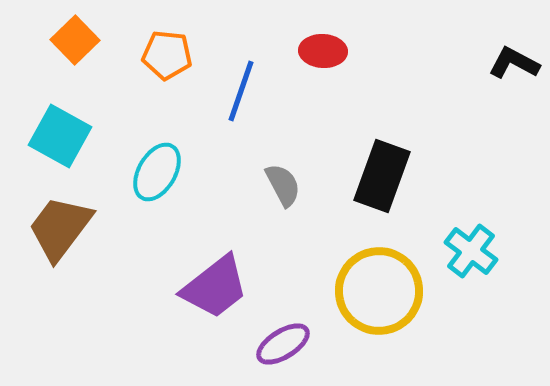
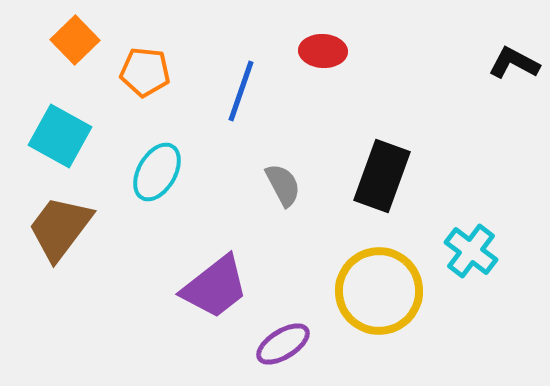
orange pentagon: moved 22 px left, 17 px down
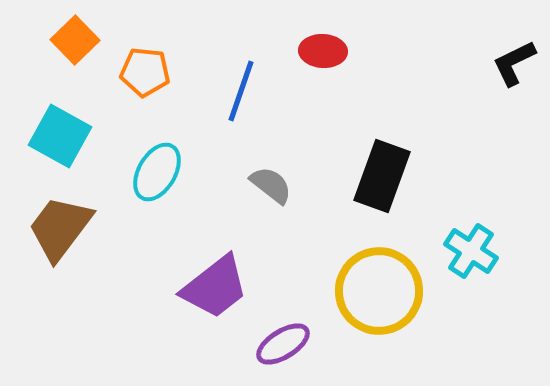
black L-shape: rotated 54 degrees counterclockwise
gray semicircle: moved 12 px left; rotated 24 degrees counterclockwise
cyan cross: rotated 4 degrees counterclockwise
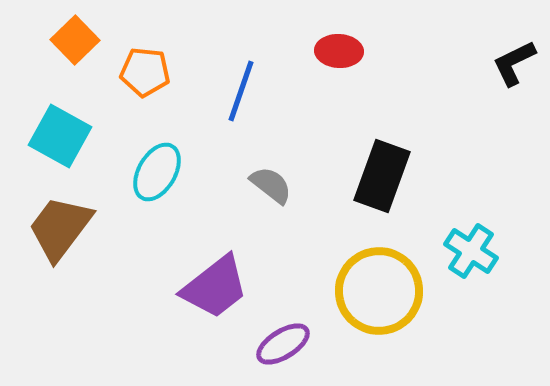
red ellipse: moved 16 px right
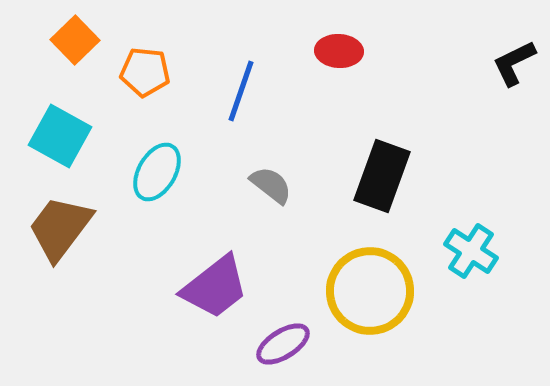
yellow circle: moved 9 px left
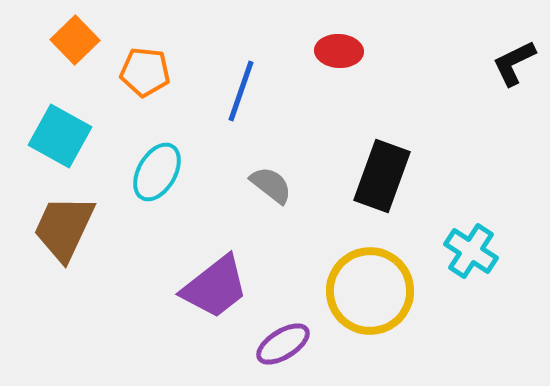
brown trapezoid: moved 4 px right; rotated 12 degrees counterclockwise
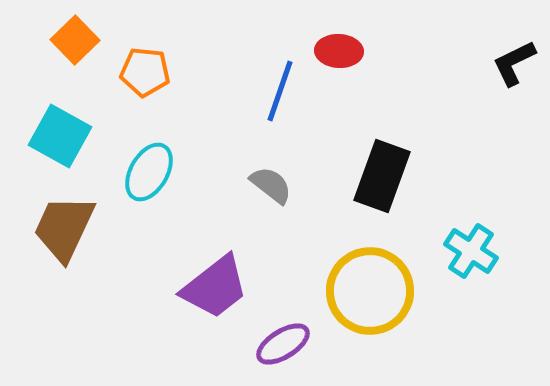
blue line: moved 39 px right
cyan ellipse: moved 8 px left
